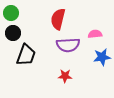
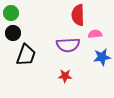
red semicircle: moved 20 px right, 4 px up; rotated 15 degrees counterclockwise
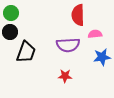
black circle: moved 3 px left, 1 px up
black trapezoid: moved 3 px up
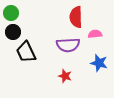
red semicircle: moved 2 px left, 2 px down
black circle: moved 3 px right
black trapezoid: rotated 135 degrees clockwise
blue star: moved 3 px left, 6 px down; rotated 24 degrees clockwise
red star: rotated 16 degrees clockwise
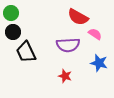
red semicircle: moved 2 px right; rotated 60 degrees counterclockwise
pink semicircle: rotated 40 degrees clockwise
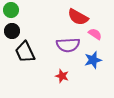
green circle: moved 3 px up
black circle: moved 1 px left, 1 px up
black trapezoid: moved 1 px left
blue star: moved 6 px left, 3 px up; rotated 30 degrees counterclockwise
red star: moved 3 px left
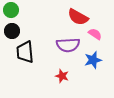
black trapezoid: rotated 20 degrees clockwise
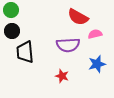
pink semicircle: rotated 48 degrees counterclockwise
blue star: moved 4 px right, 4 px down
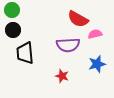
green circle: moved 1 px right
red semicircle: moved 2 px down
black circle: moved 1 px right, 1 px up
black trapezoid: moved 1 px down
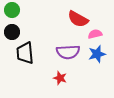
black circle: moved 1 px left, 2 px down
purple semicircle: moved 7 px down
blue star: moved 10 px up
red star: moved 2 px left, 2 px down
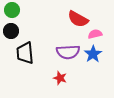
black circle: moved 1 px left, 1 px up
blue star: moved 4 px left; rotated 18 degrees counterclockwise
